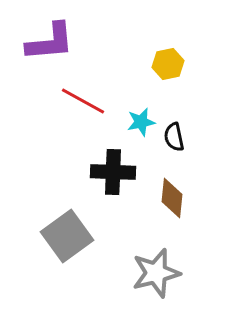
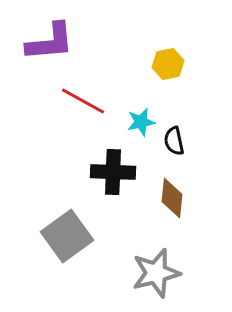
black semicircle: moved 4 px down
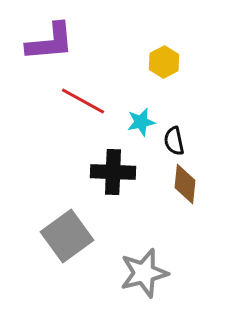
yellow hexagon: moved 4 px left, 2 px up; rotated 16 degrees counterclockwise
brown diamond: moved 13 px right, 14 px up
gray star: moved 12 px left
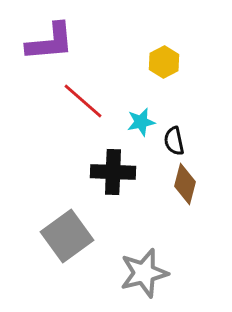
red line: rotated 12 degrees clockwise
brown diamond: rotated 9 degrees clockwise
